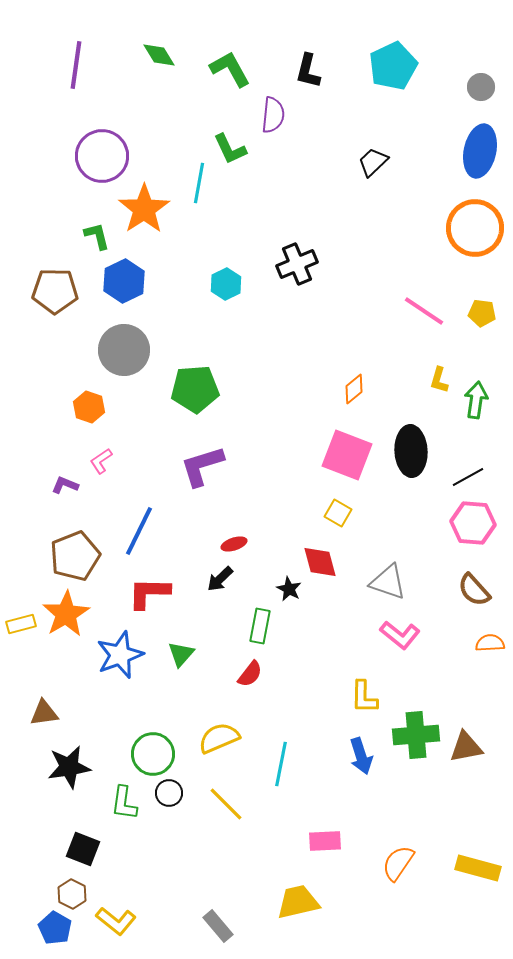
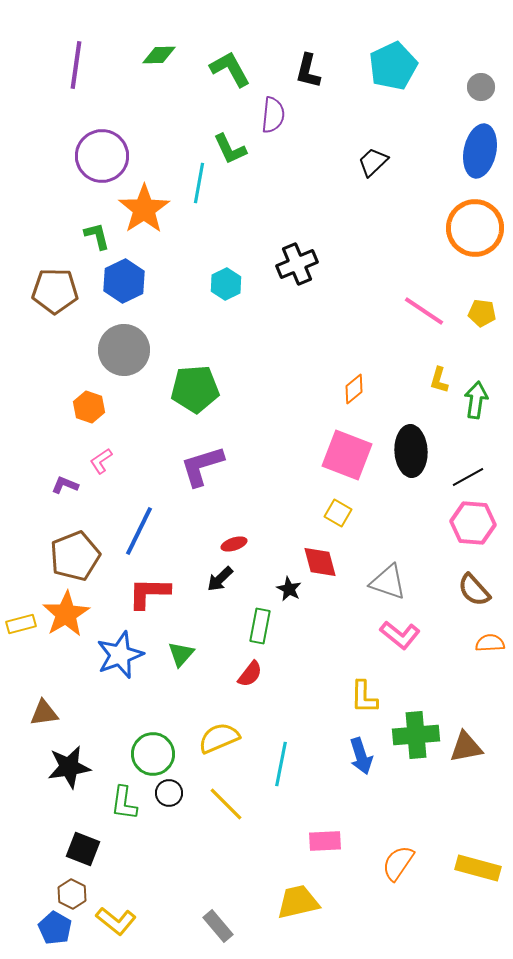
green diamond at (159, 55): rotated 60 degrees counterclockwise
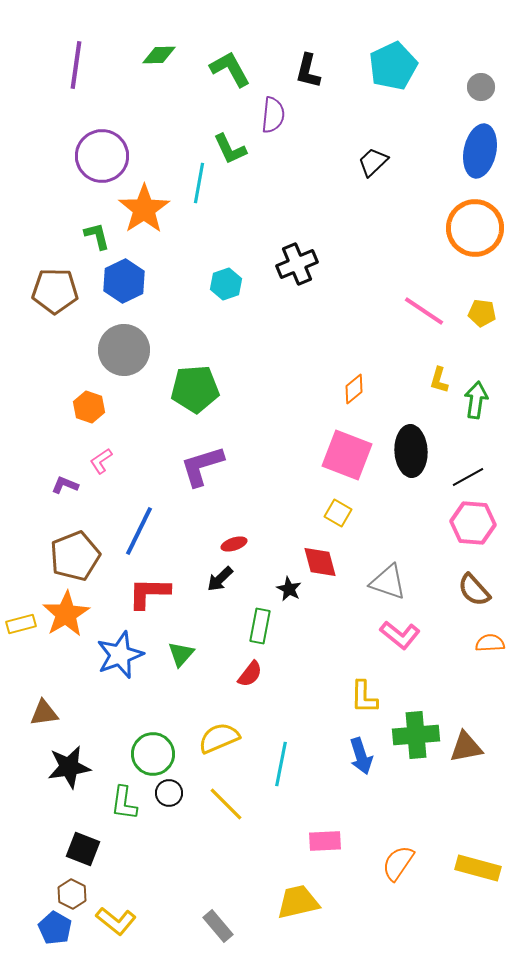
cyan hexagon at (226, 284): rotated 8 degrees clockwise
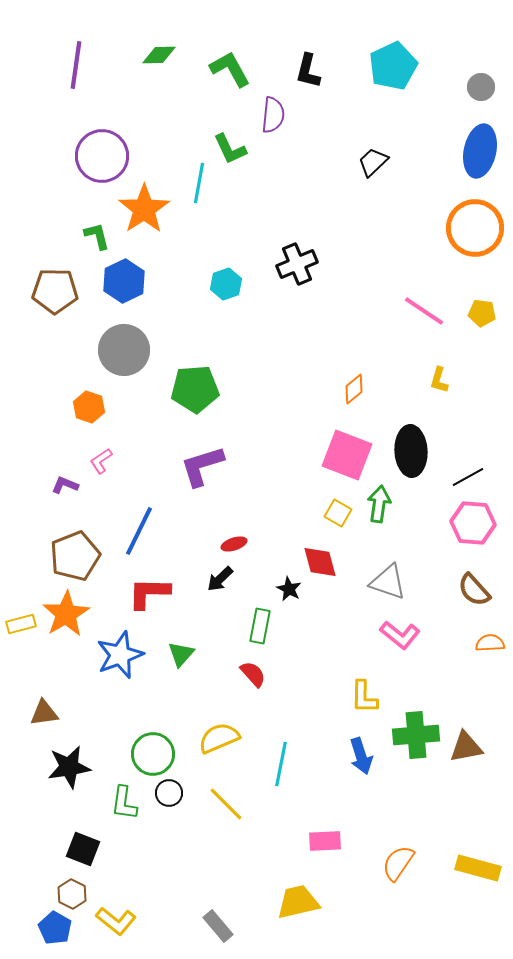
green arrow at (476, 400): moved 97 px left, 104 px down
red semicircle at (250, 674): moved 3 px right; rotated 80 degrees counterclockwise
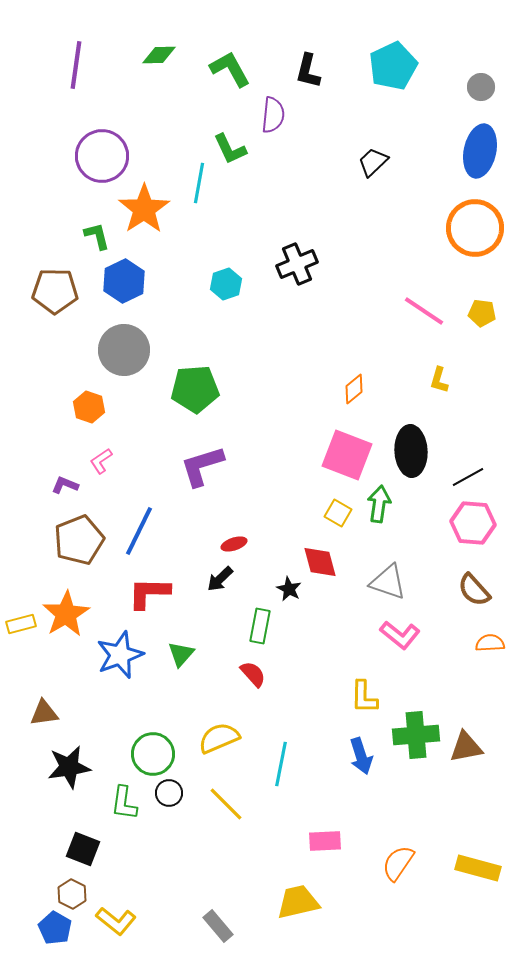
brown pentagon at (75, 556): moved 4 px right, 16 px up
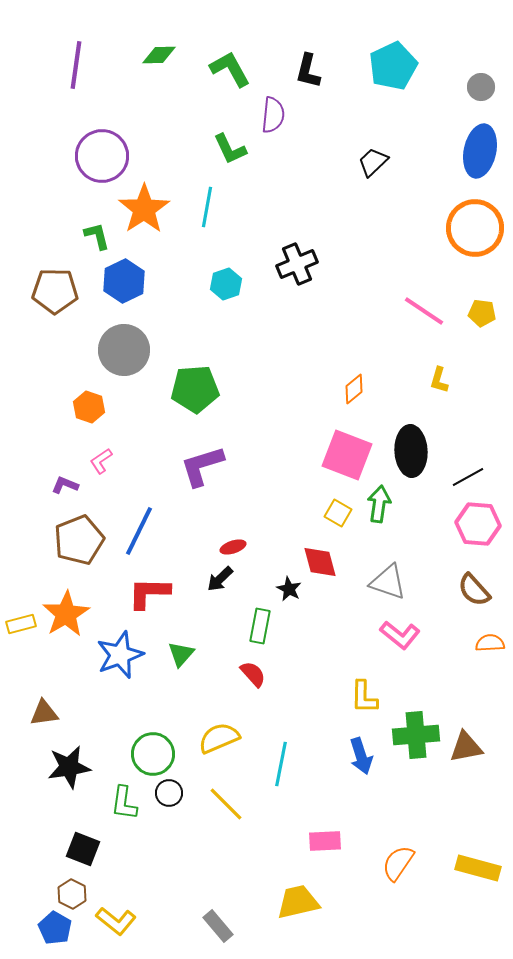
cyan line at (199, 183): moved 8 px right, 24 px down
pink hexagon at (473, 523): moved 5 px right, 1 px down
red ellipse at (234, 544): moved 1 px left, 3 px down
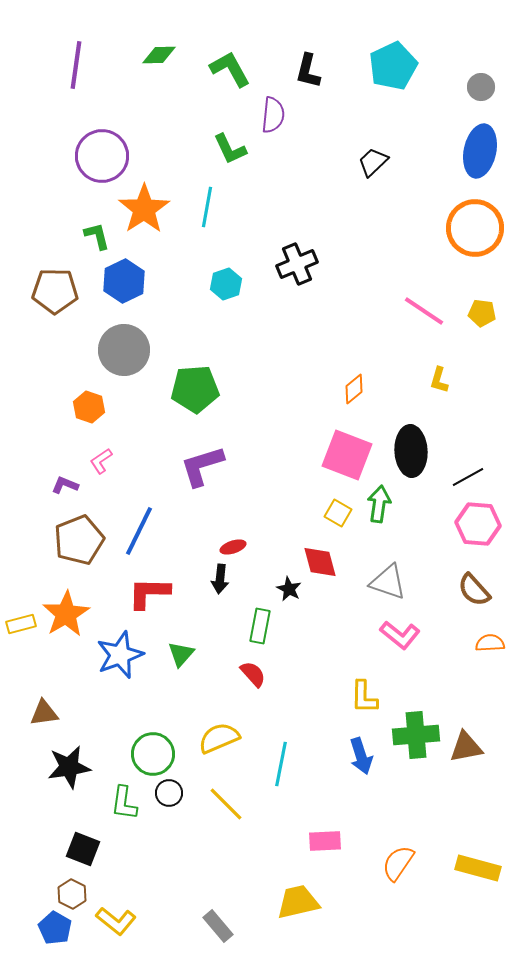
black arrow at (220, 579): rotated 40 degrees counterclockwise
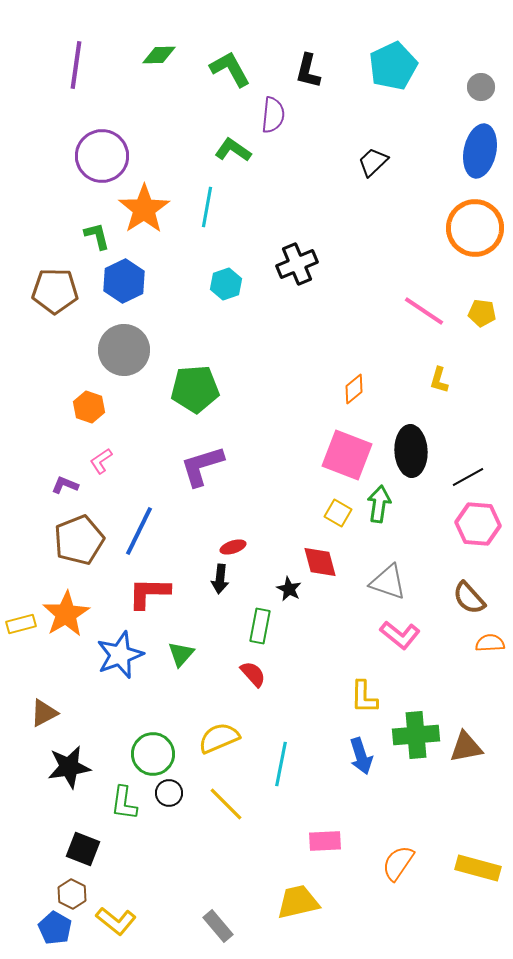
green L-shape at (230, 149): moved 3 px right, 1 px down; rotated 150 degrees clockwise
brown semicircle at (474, 590): moved 5 px left, 8 px down
brown triangle at (44, 713): rotated 20 degrees counterclockwise
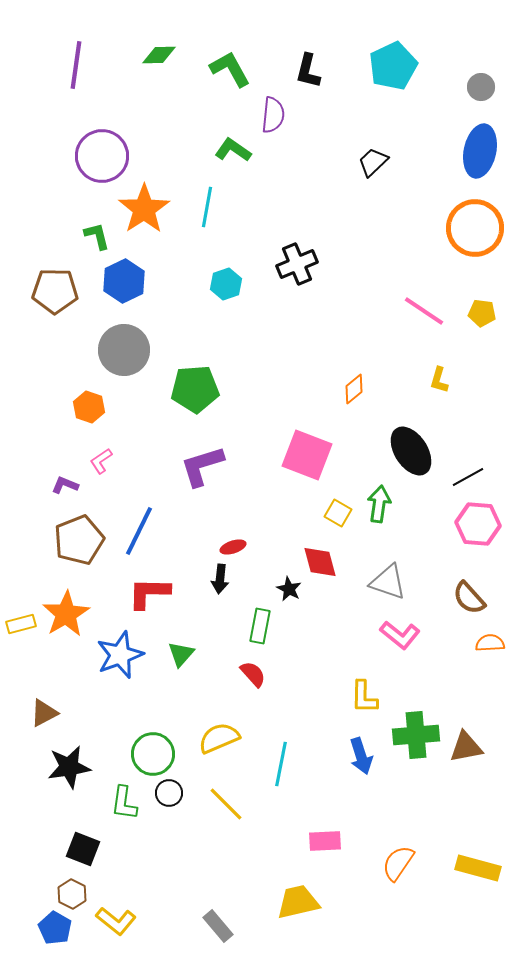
black ellipse at (411, 451): rotated 30 degrees counterclockwise
pink square at (347, 455): moved 40 px left
